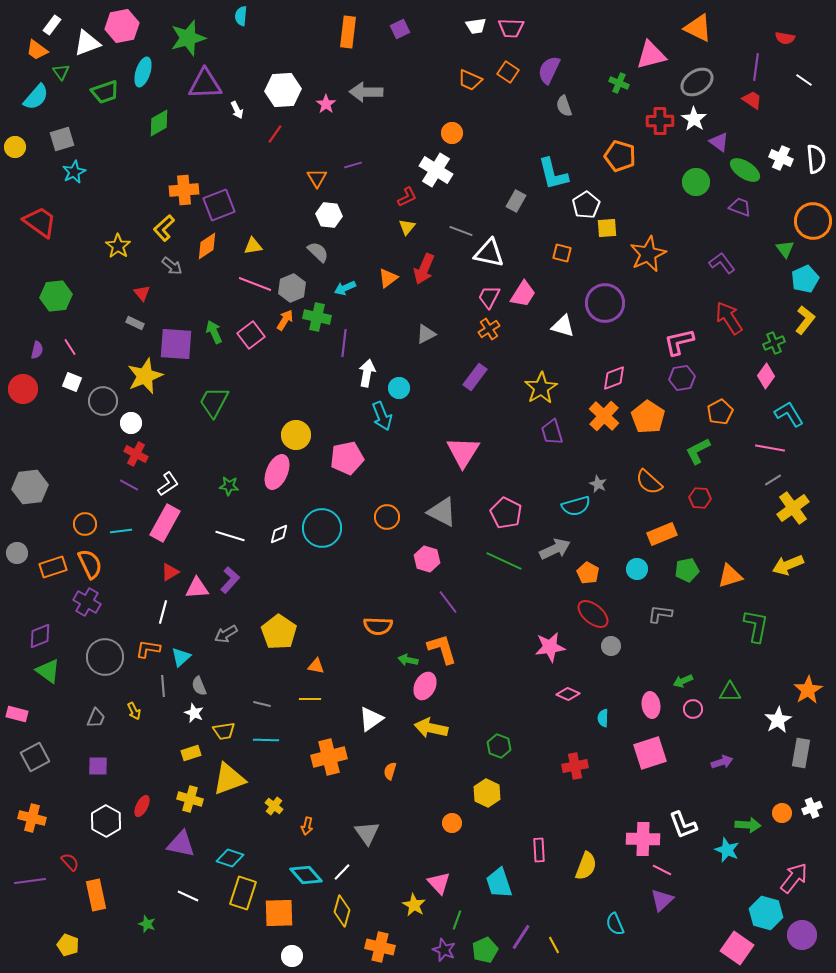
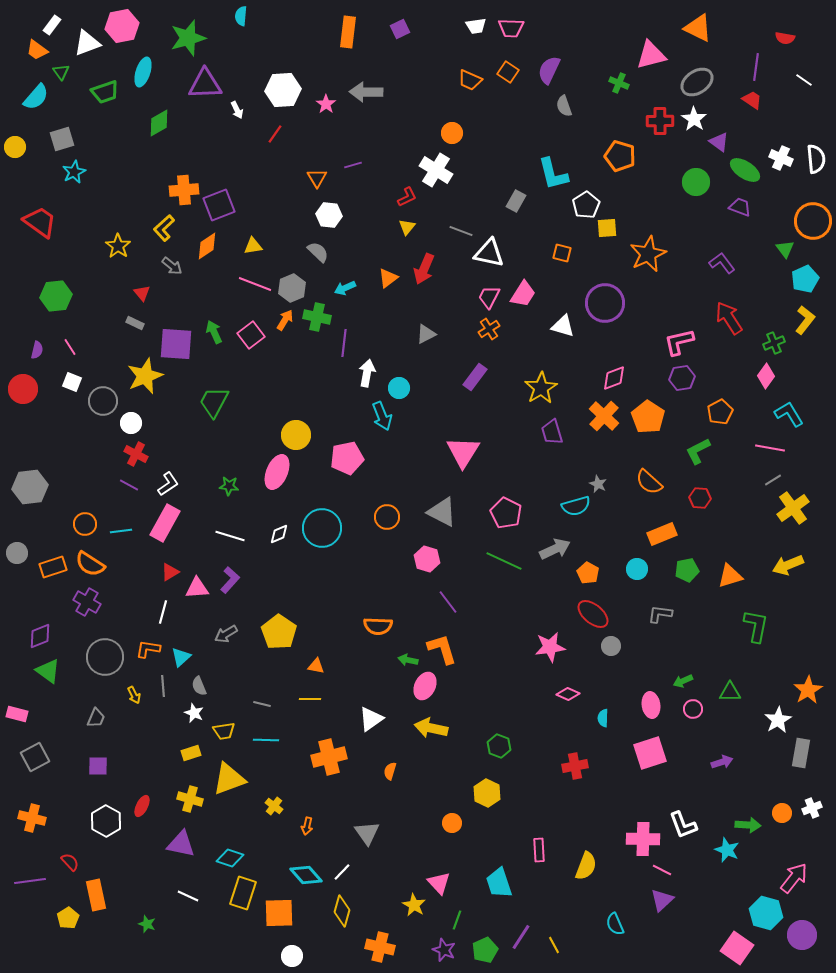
orange semicircle at (90, 564): rotated 148 degrees clockwise
yellow arrow at (134, 711): moved 16 px up
yellow pentagon at (68, 945): moved 27 px up; rotated 20 degrees clockwise
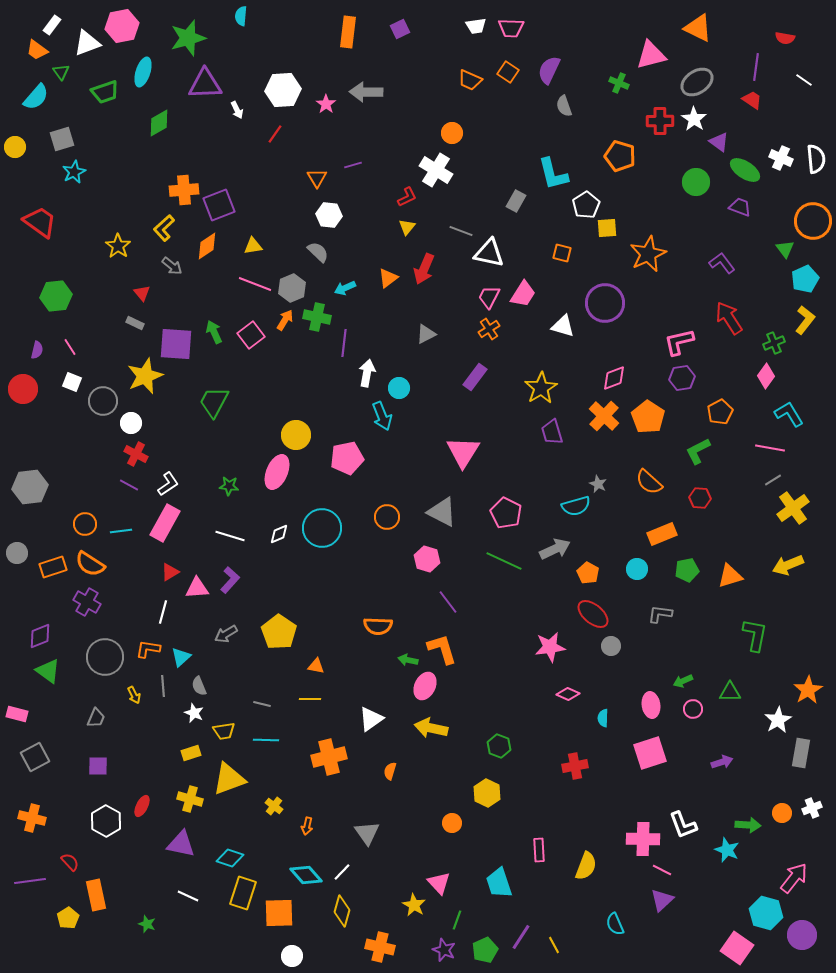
green L-shape at (756, 626): moved 1 px left, 9 px down
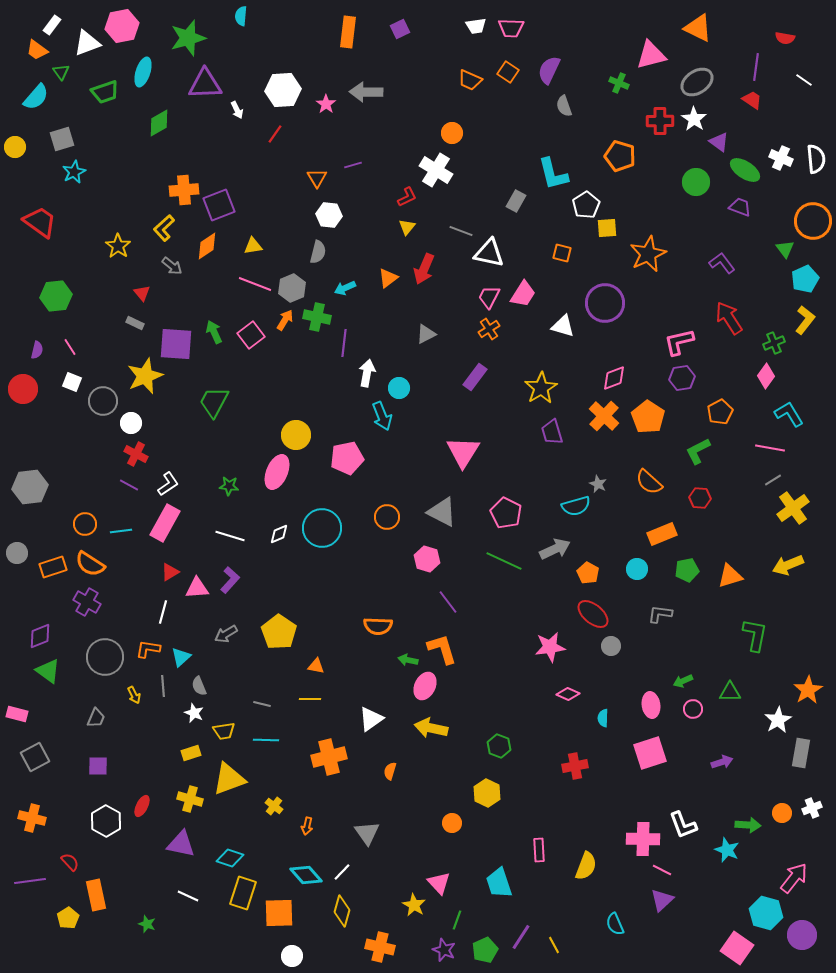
gray semicircle at (318, 252): rotated 60 degrees clockwise
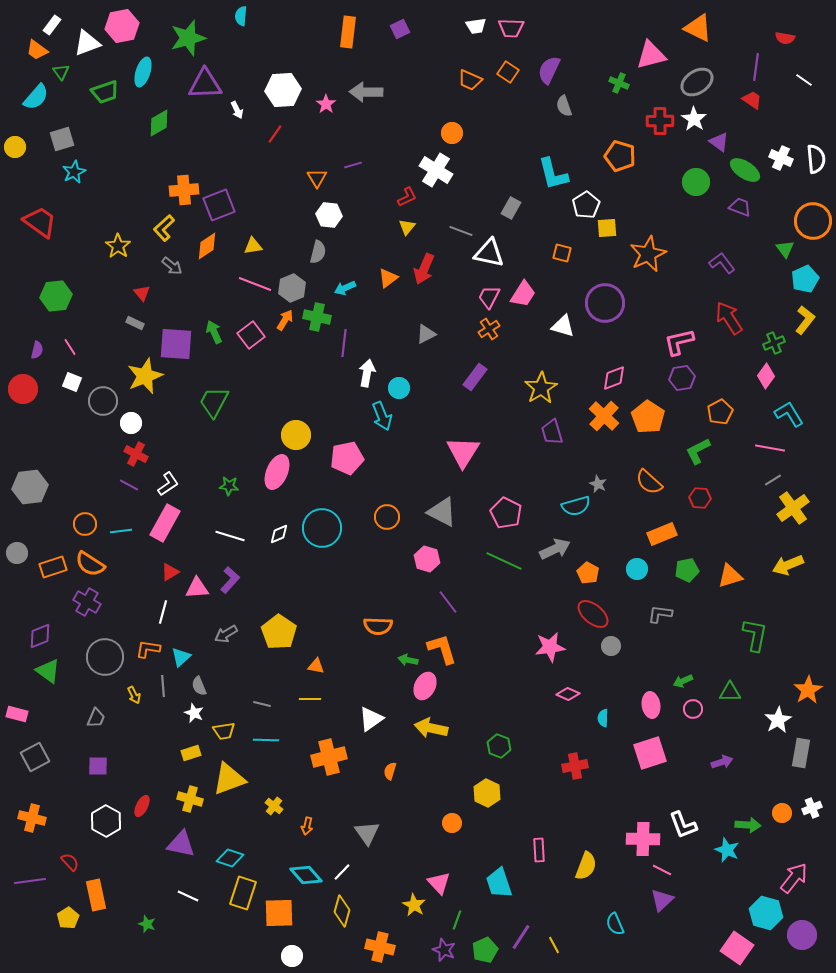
gray rectangle at (516, 201): moved 5 px left, 7 px down
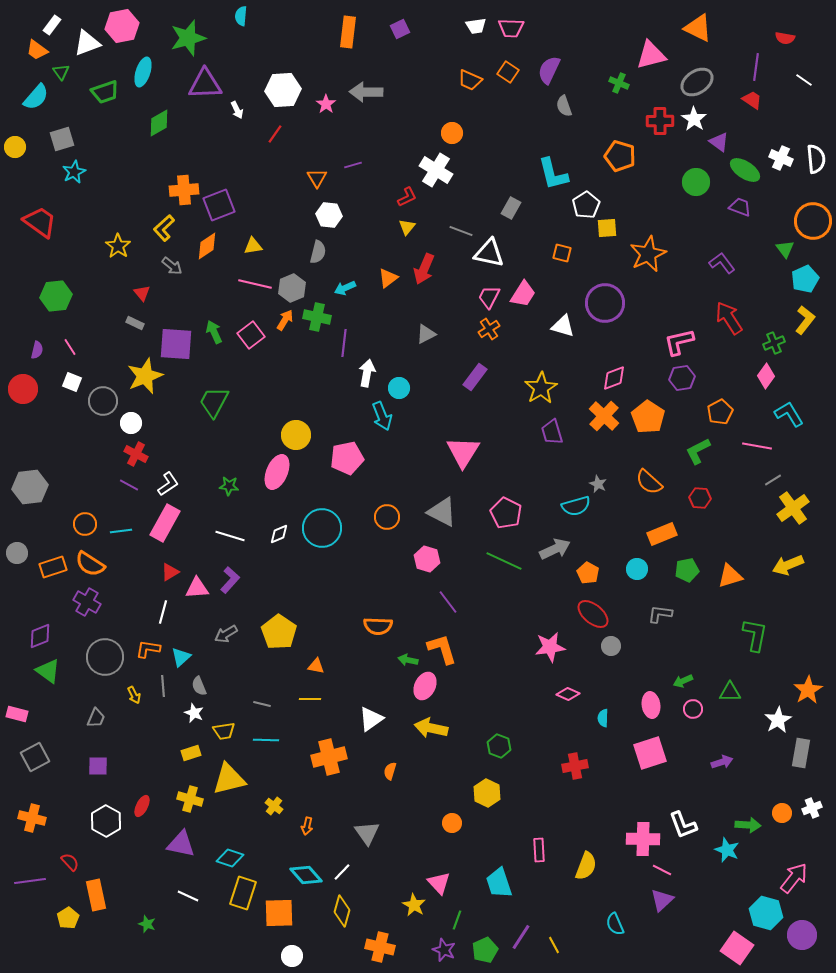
pink line at (255, 284): rotated 8 degrees counterclockwise
pink line at (770, 448): moved 13 px left, 2 px up
yellow triangle at (229, 779): rotated 6 degrees clockwise
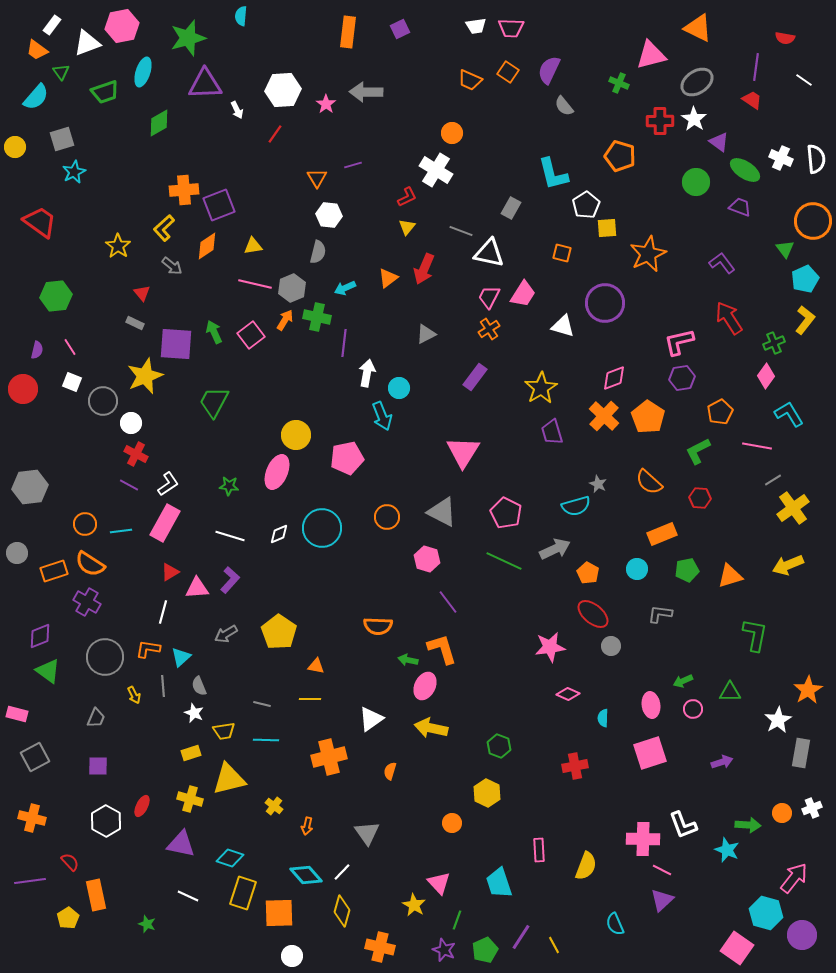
gray semicircle at (564, 106): rotated 20 degrees counterclockwise
orange rectangle at (53, 567): moved 1 px right, 4 px down
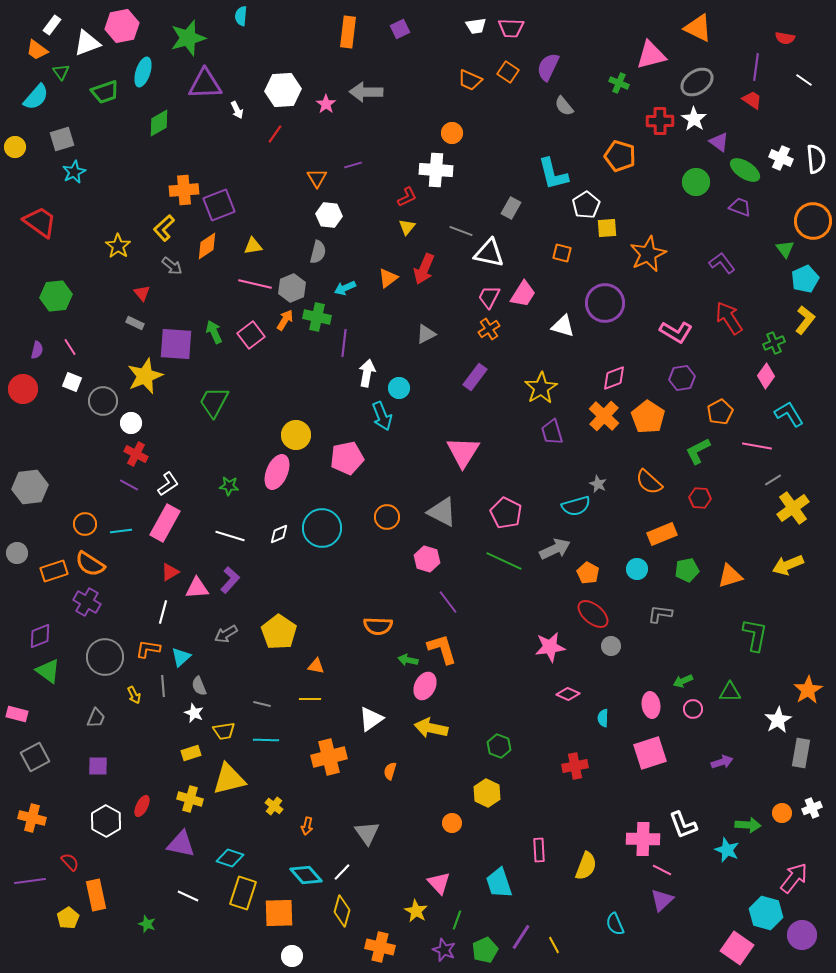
purple semicircle at (549, 70): moved 1 px left, 3 px up
white cross at (436, 170): rotated 28 degrees counterclockwise
pink L-shape at (679, 342): moved 3 px left, 10 px up; rotated 136 degrees counterclockwise
yellow star at (414, 905): moved 2 px right, 6 px down
